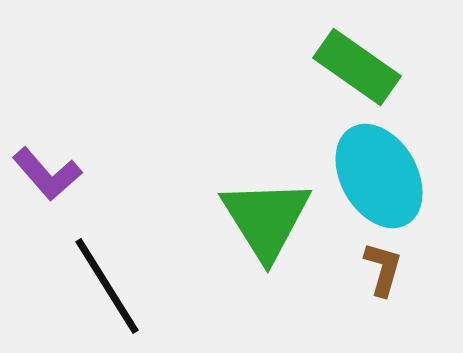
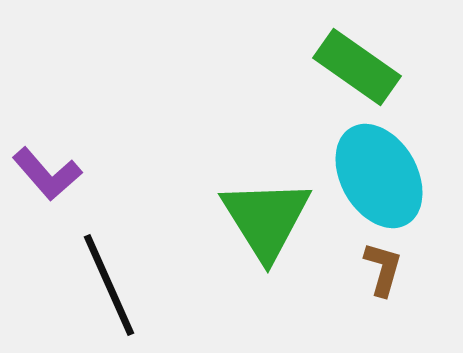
black line: moved 2 px right, 1 px up; rotated 8 degrees clockwise
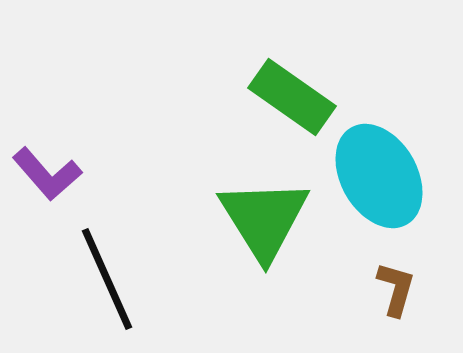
green rectangle: moved 65 px left, 30 px down
green triangle: moved 2 px left
brown L-shape: moved 13 px right, 20 px down
black line: moved 2 px left, 6 px up
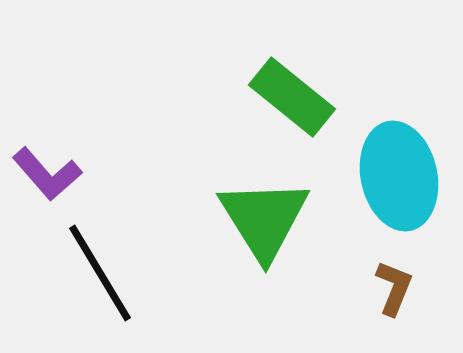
green rectangle: rotated 4 degrees clockwise
cyan ellipse: moved 20 px right; rotated 18 degrees clockwise
black line: moved 7 px left, 6 px up; rotated 7 degrees counterclockwise
brown L-shape: moved 2 px left, 1 px up; rotated 6 degrees clockwise
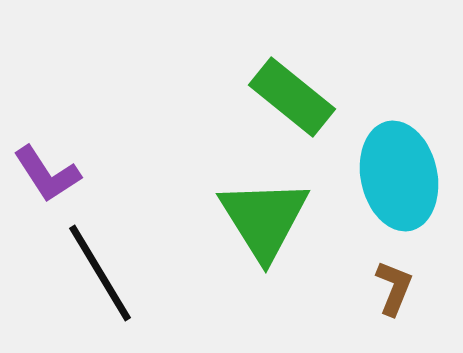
purple L-shape: rotated 8 degrees clockwise
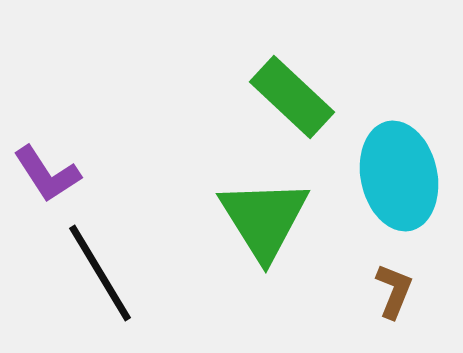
green rectangle: rotated 4 degrees clockwise
brown L-shape: moved 3 px down
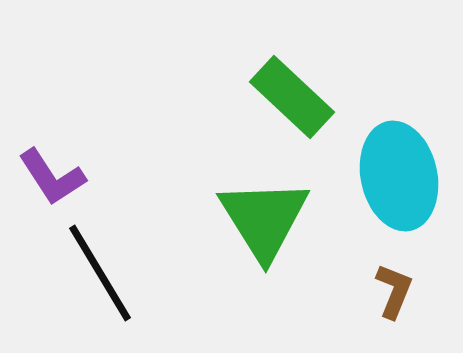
purple L-shape: moved 5 px right, 3 px down
